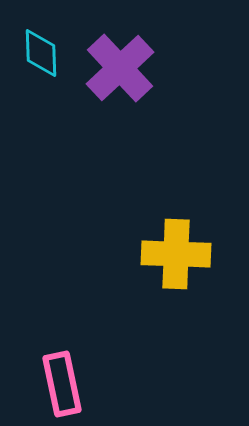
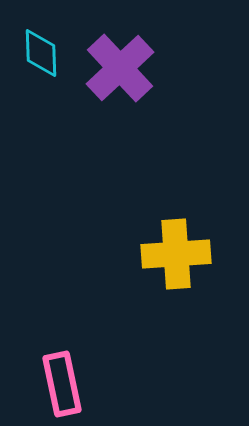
yellow cross: rotated 6 degrees counterclockwise
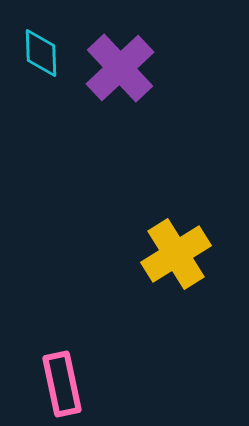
yellow cross: rotated 28 degrees counterclockwise
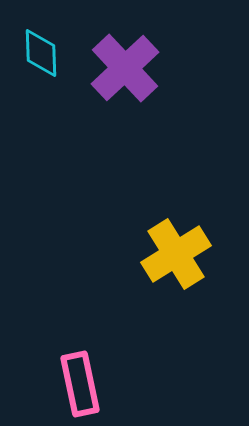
purple cross: moved 5 px right
pink rectangle: moved 18 px right
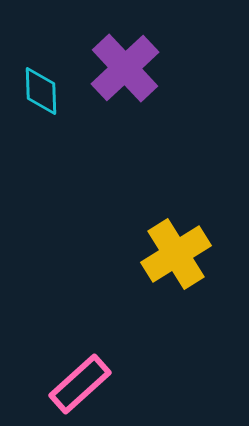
cyan diamond: moved 38 px down
pink rectangle: rotated 60 degrees clockwise
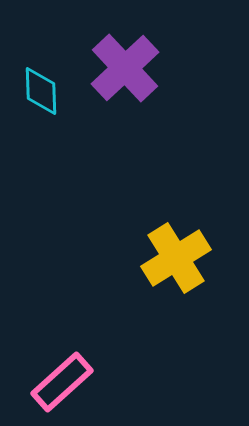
yellow cross: moved 4 px down
pink rectangle: moved 18 px left, 2 px up
